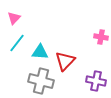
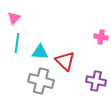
cyan line: rotated 30 degrees counterclockwise
red triangle: rotated 30 degrees counterclockwise
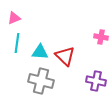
pink triangle: rotated 24 degrees clockwise
red triangle: moved 5 px up
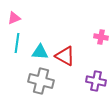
red triangle: rotated 15 degrees counterclockwise
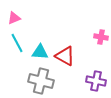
cyan line: rotated 36 degrees counterclockwise
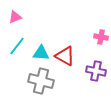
pink triangle: moved 1 px right, 1 px up
cyan line: moved 3 px down; rotated 66 degrees clockwise
cyan triangle: moved 1 px right, 1 px down
purple cross: moved 10 px up
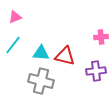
pink cross: rotated 16 degrees counterclockwise
cyan line: moved 4 px left, 1 px up
red triangle: rotated 15 degrees counterclockwise
purple cross: rotated 18 degrees counterclockwise
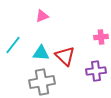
pink triangle: moved 27 px right, 1 px up
red triangle: rotated 30 degrees clockwise
gray cross: moved 1 px right, 1 px down; rotated 25 degrees counterclockwise
